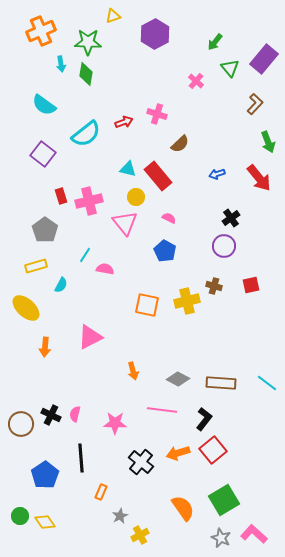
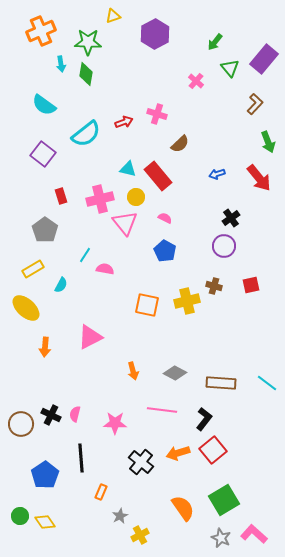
pink cross at (89, 201): moved 11 px right, 2 px up
pink semicircle at (169, 218): moved 4 px left
yellow rectangle at (36, 266): moved 3 px left, 3 px down; rotated 15 degrees counterclockwise
gray diamond at (178, 379): moved 3 px left, 6 px up
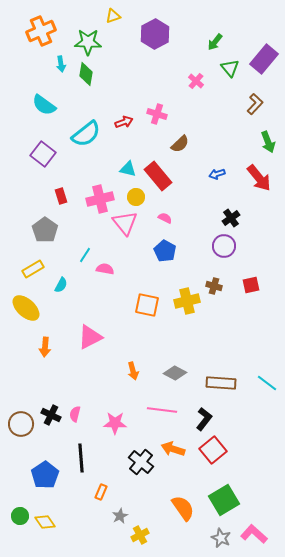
orange arrow at (178, 453): moved 5 px left, 4 px up; rotated 35 degrees clockwise
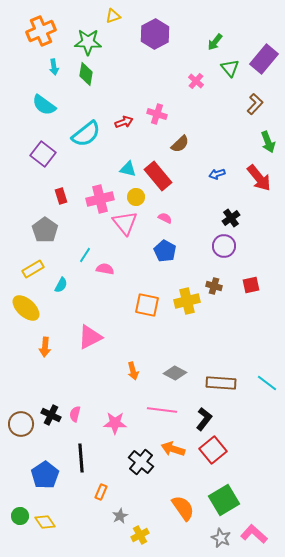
cyan arrow at (61, 64): moved 7 px left, 3 px down
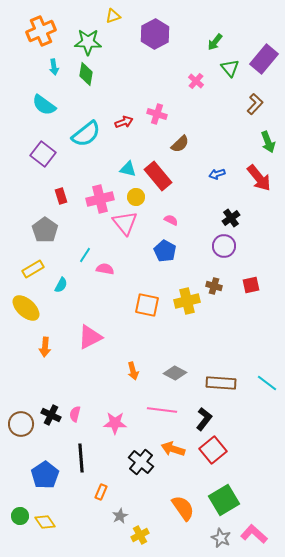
pink semicircle at (165, 218): moved 6 px right, 2 px down
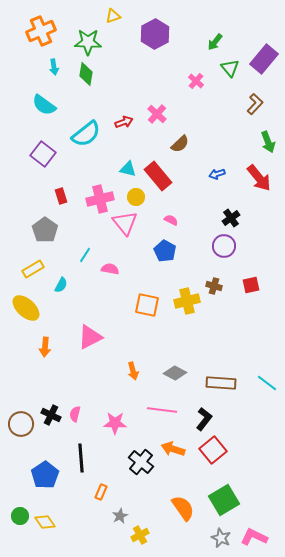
pink cross at (157, 114): rotated 24 degrees clockwise
pink semicircle at (105, 269): moved 5 px right
pink L-shape at (254, 534): moved 3 px down; rotated 16 degrees counterclockwise
